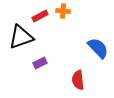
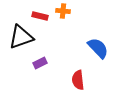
red rectangle: rotated 42 degrees clockwise
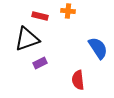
orange cross: moved 5 px right
black triangle: moved 6 px right, 2 px down
blue semicircle: rotated 10 degrees clockwise
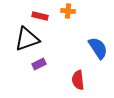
purple rectangle: moved 1 px left, 1 px down
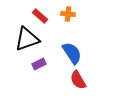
orange cross: moved 3 px down
red rectangle: rotated 28 degrees clockwise
blue semicircle: moved 26 px left, 5 px down
red semicircle: rotated 24 degrees counterclockwise
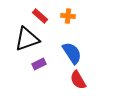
orange cross: moved 2 px down
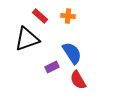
purple rectangle: moved 13 px right, 3 px down
